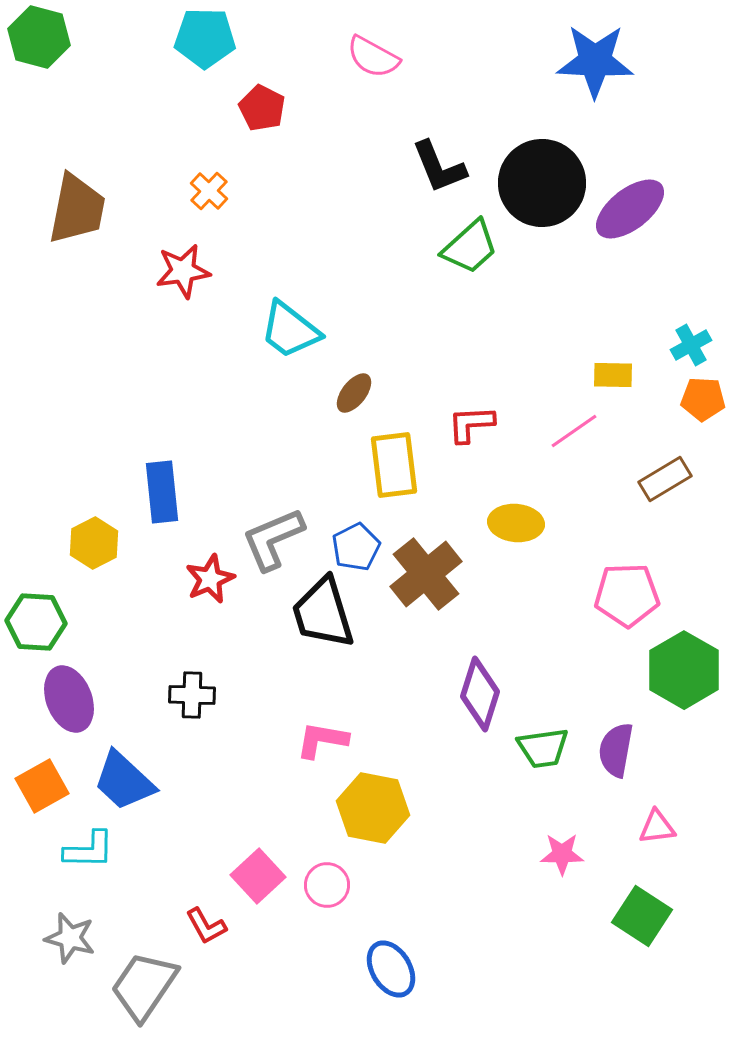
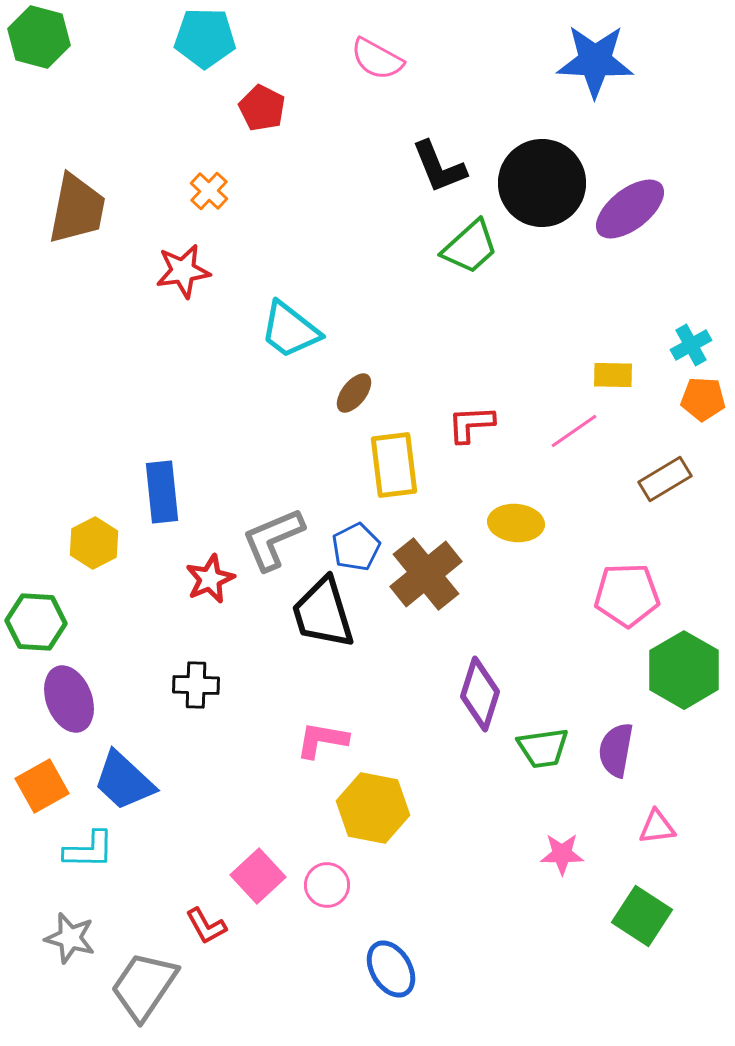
pink semicircle at (373, 57): moved 4 px right, 2 px down
black cross at (192, 695): moved 4 px right, 10 px up
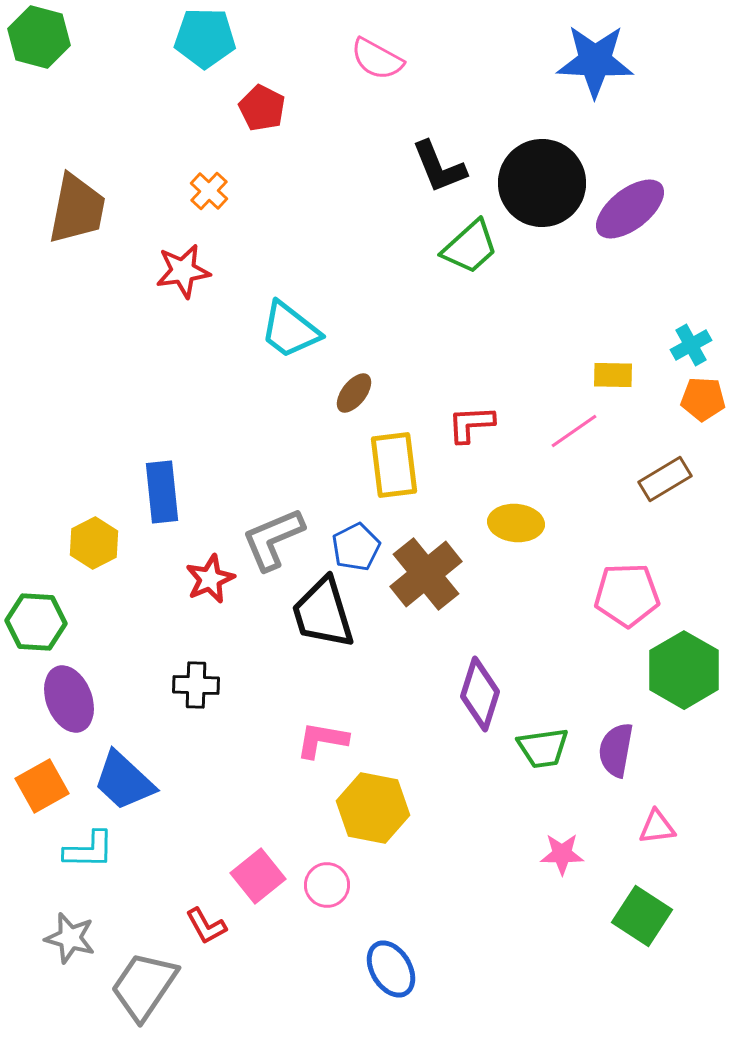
pink square at (258, 876): rotated 4 degrees clockwise
